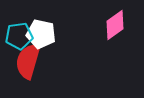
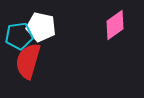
white pentagon: moved 7 px up
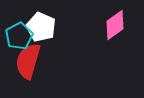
white pentagon: rotated 12 degrees clockwise
cyan pentagon: rotated 20 degrees counterclockwise
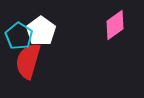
white pentagon: moved 4 px down; rotated 12 degrees clockwise
cyan pentagon: rotated 12 degrees counterclockwise
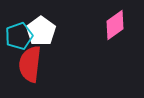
cyan pentagon: rotated 20 degrees clockwise
red semicircle: moved 2 px right, 3 px down; rotated 9 degrees counterclockwise
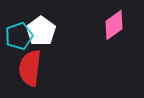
pink diamond: moved 1 px left
red semicircle: moved 4 px down
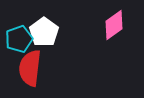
white pentagon: moved 3 px right, 1 px down
cyan pentagon: moved 3 px down
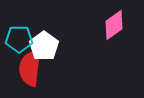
white pentagon: moved 14 px down
cyan pentagon: rotated 20 degrees clockwise
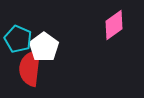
cyan pentagon: moved 1 px left; rotated 24 degrees clockwise
white pentagon: moved 1 px down
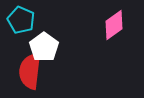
cyan pentagon: moved 3 px right, 19 px up
red semicircle: moved 3 px down
